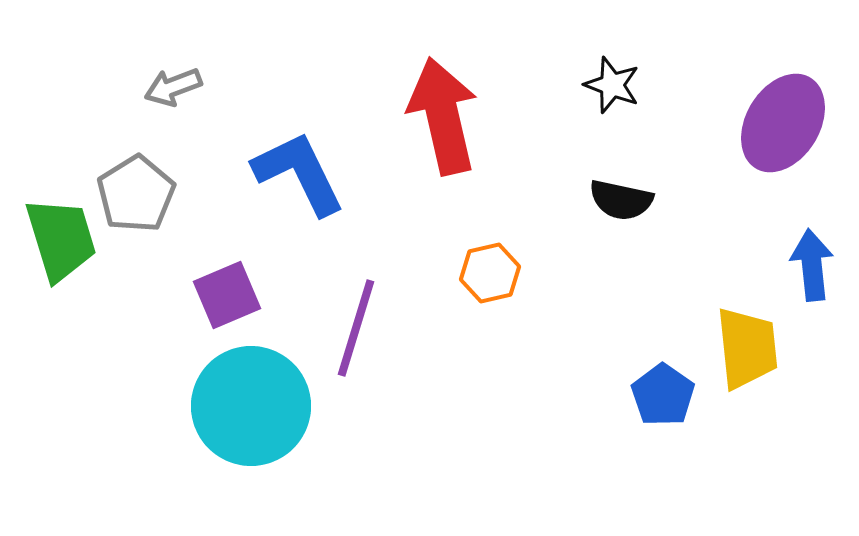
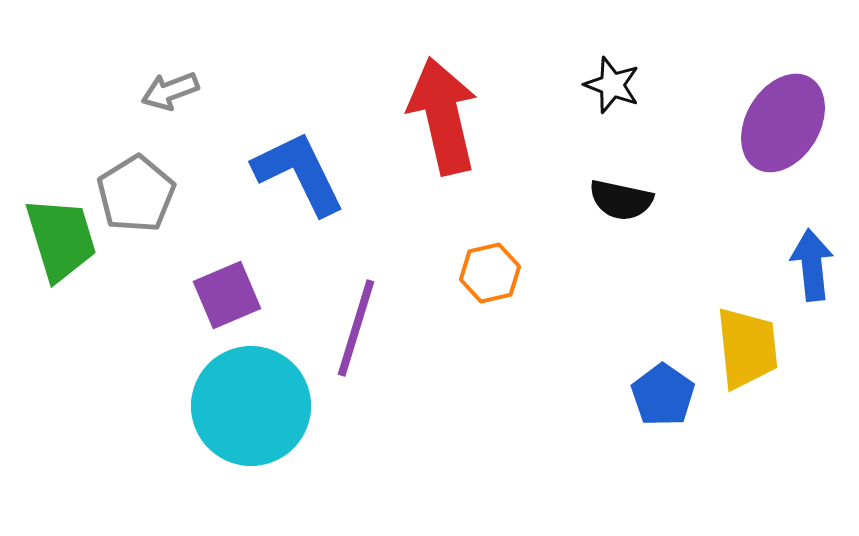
gray arrow: moved 3 px left, 4 px down
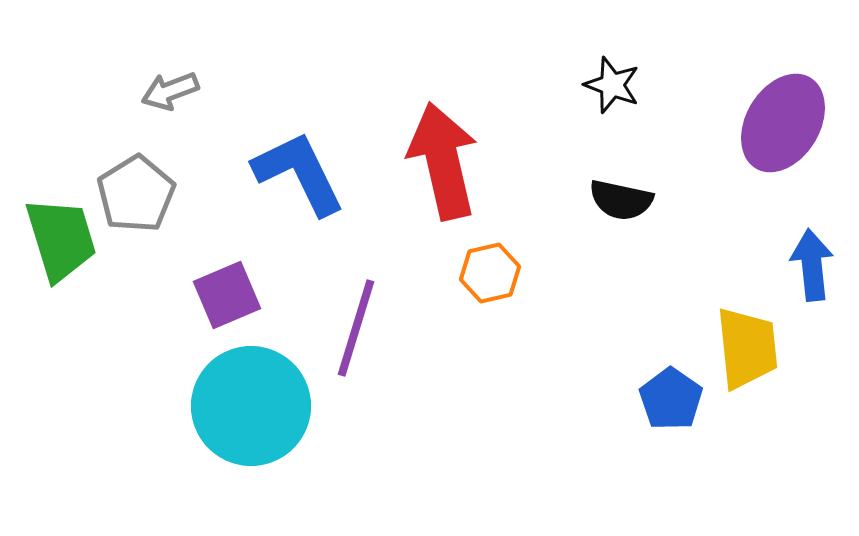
red arrow: moved 45 px down
blue pentagon: moved 8 px right, 4 px down
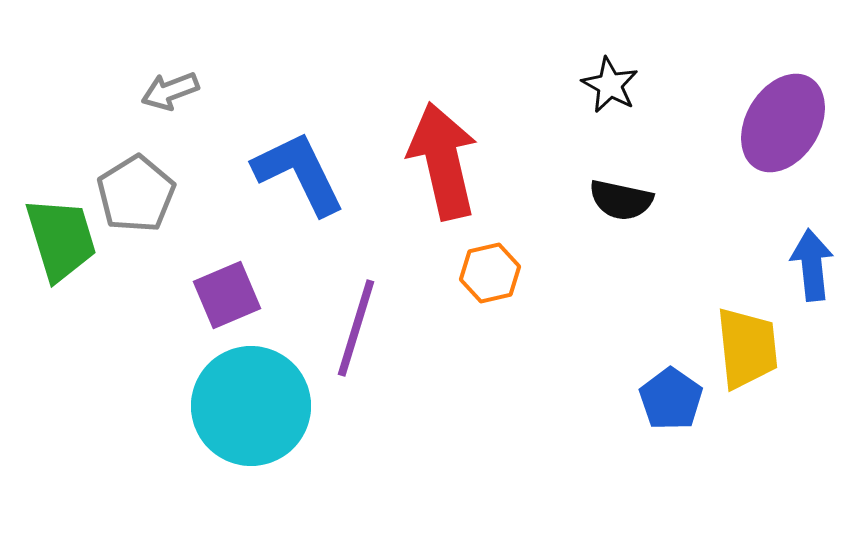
black star: moved 2 px left; rotated 8 degrees clockwise
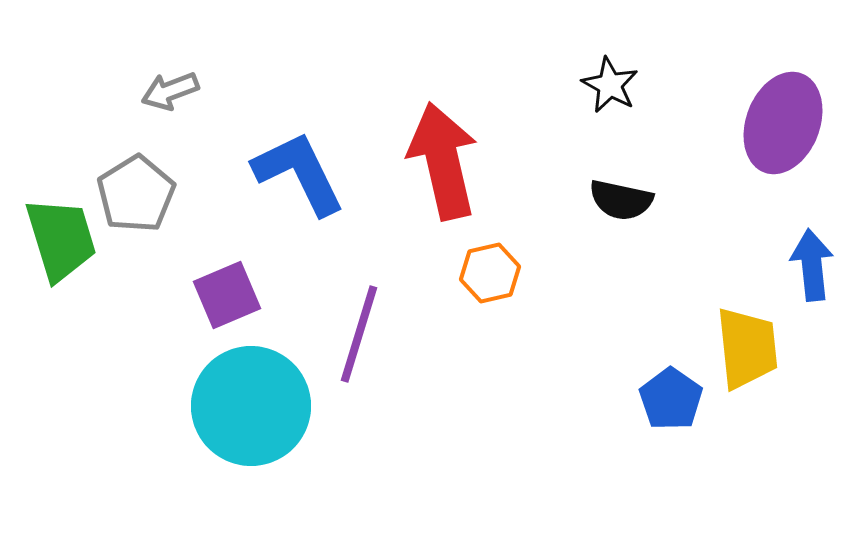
purple ellipse: rotated 10 degrees counterclockwise
purple line: moved 3 px right, 6 px down
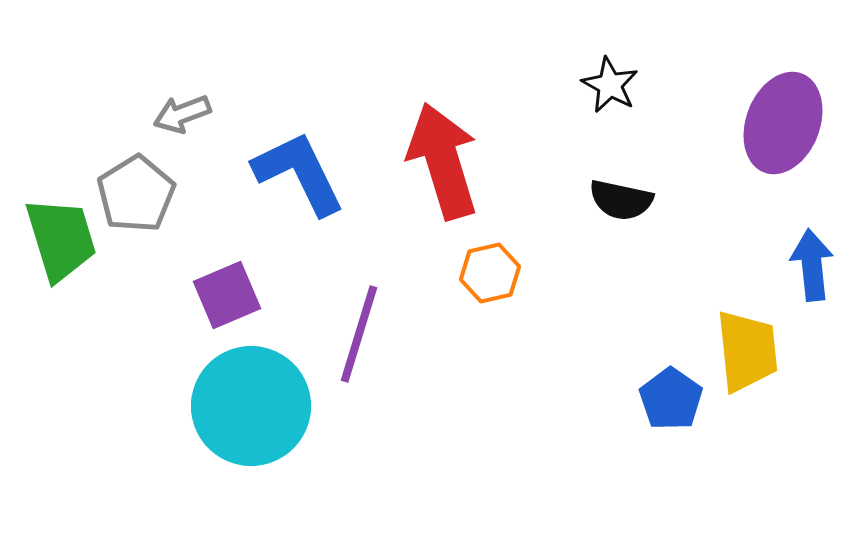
gray arrow: moved 12 px right, 23 px down
red arrow: rotated 4 degrees counterclockwise
yellow trapezoid: moved 3 px down
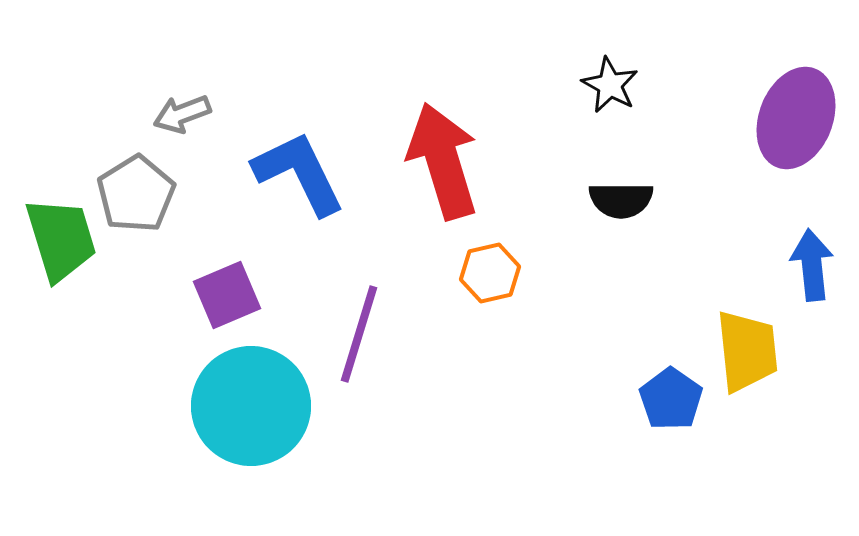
purple ellipse: moved 13 px right, 5 px up
black semicircle: rotated 12 degrees counterclockwise
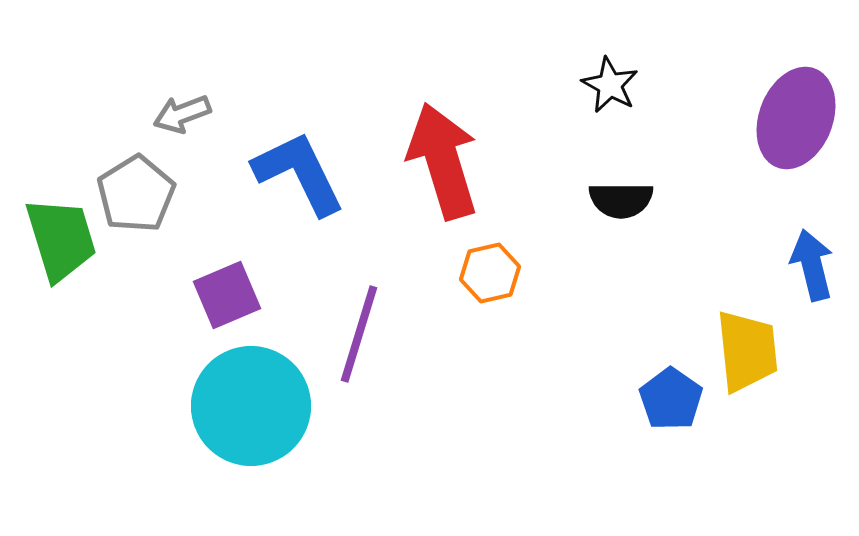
blue arrow: rotated 8 degrees counterclockwise
